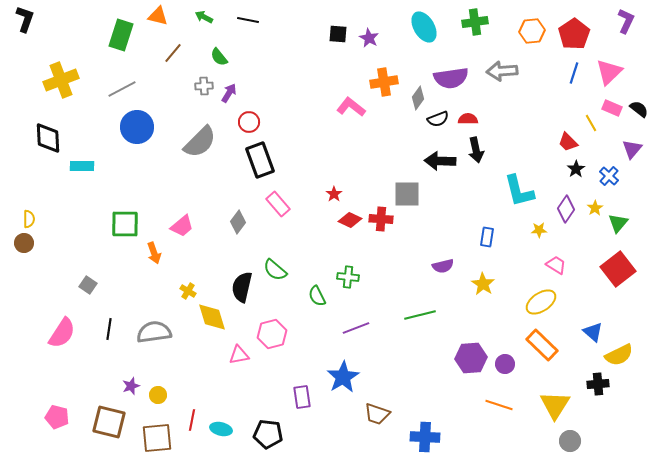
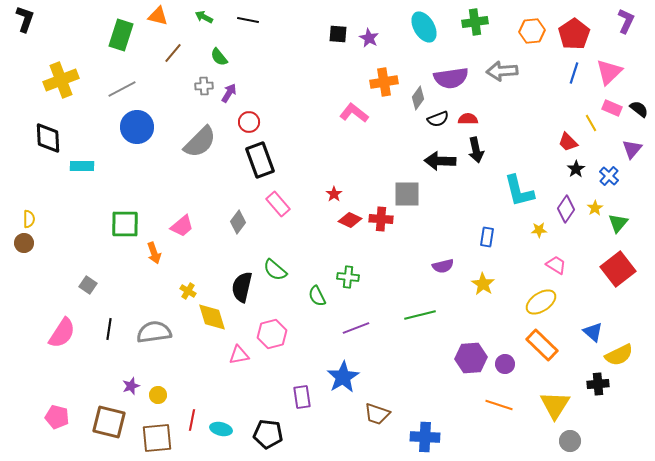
pink L-shape at (351, 107): moved 3 px right, 6 px down
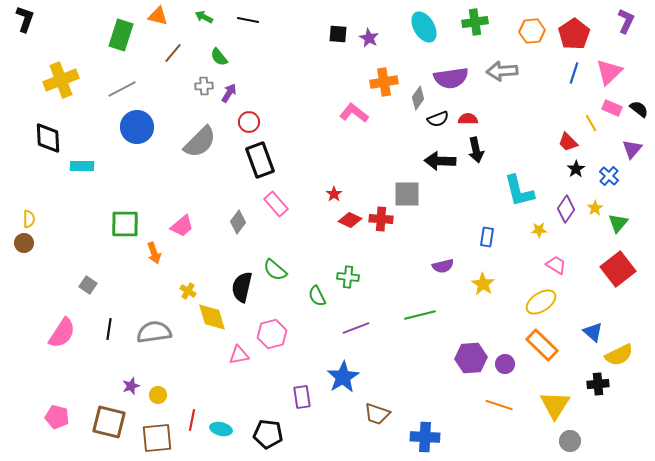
pink rectangle at (278, 204): moved 2 px left
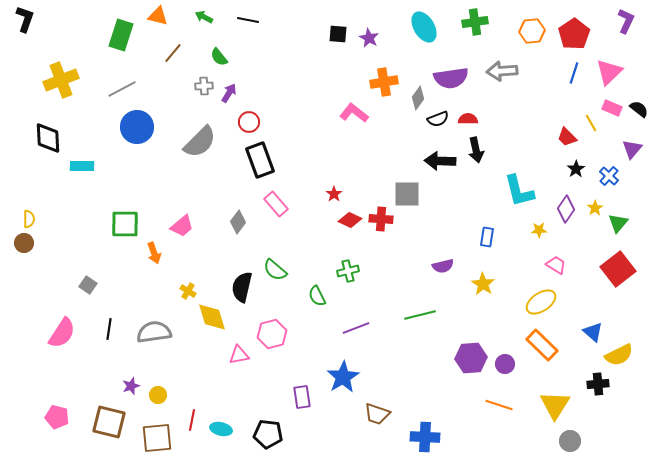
red trapezoid at (568, 142): moved 1 px left, 5 px up
green cross at (348, 277): moved 6 px up; rotated 20 degrees counterclockwise
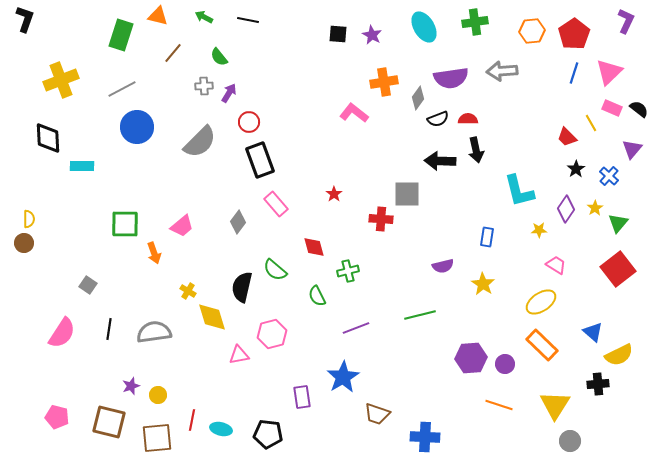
purple star at (369, 38): moved 3 px right, 3 px up
red diamond at (350, 220): moved 36 px left, 27 px down; rotated 50 degrees clockwise
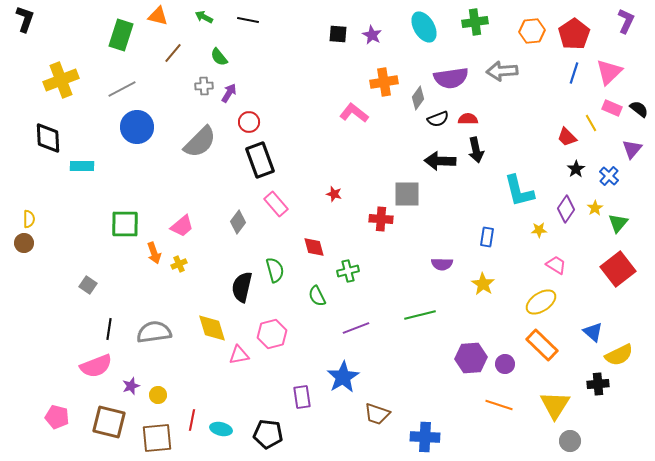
red star at (334, 194): rotated 21 degrees counterclockwise
purple semicircle at (443, 266): moved 1 px left, 2 px up; rotated 15 degrees clockwise
green semicircle at (275, 270): rotated 145 degrees counterclockwise
yellow cross at (188, 291): moved 9 px left, 27 px up; rotated 35 degrees clockwise
yellow diamond at (212, 317): moved 11 px down
pink semicircle at (62, 333): moved 34 px right, 33 px down; rotated 36 degrees clockwise
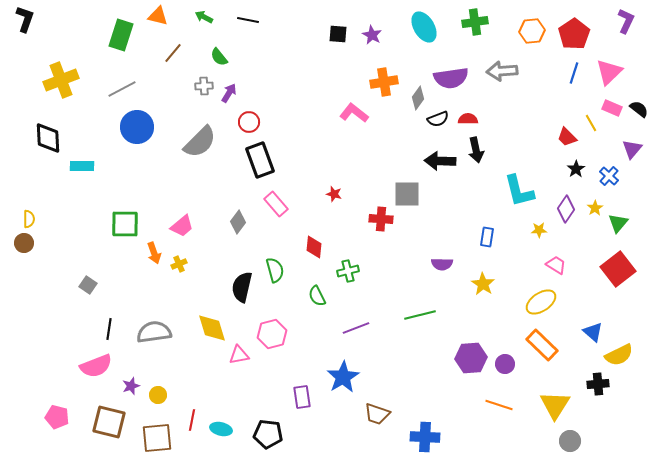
red diamond at (314, 247): rotated 20 degrees clockwise
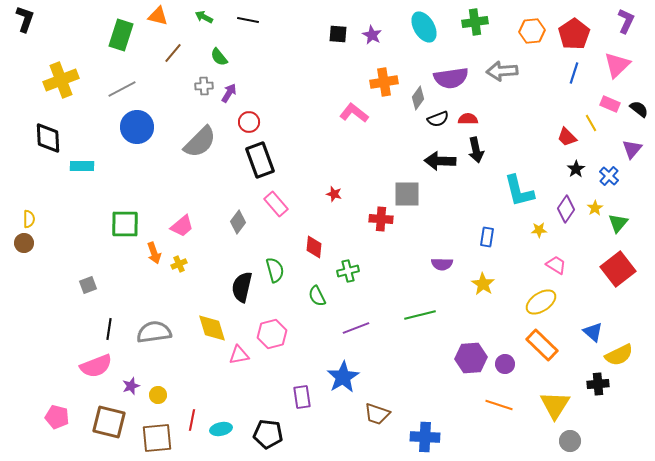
pink triangle at (609, 72): moved 8 px right, 7 px up
pink rectangle at (612, 108): moved 2 px left, 4 px up
gray square at (88, 285): rotated 36 degrees clockwise
cyan ellipse at (221, 429): rotated 25 degrees counterclockwise
